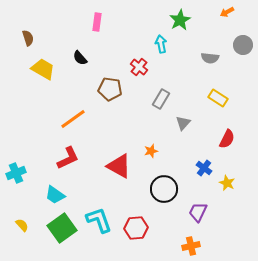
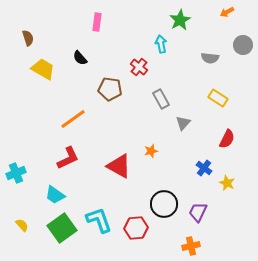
gray rectangle: rotated 60 degrees counterclockwise
black circle: moved 15 px down
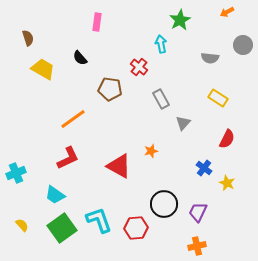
orange cross: moved 6 px right
